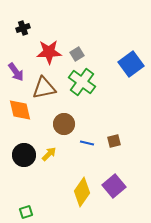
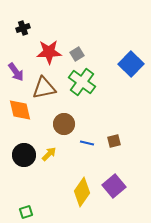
blue square: rotated 10 degrees counterclockwise
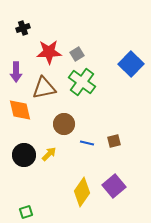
purple arrow: rotated 36 degrees clockwise
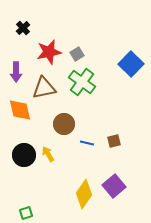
black cross: rotated 24 degrees counterclockwise
red star: rotated 10 degrees counterclockwise
yellow arrow: moved 1 px left; rotated 77 degrees counterclockwise
yellow diamond: moved 2 px right, 2 px down
green square: moved 1 px down
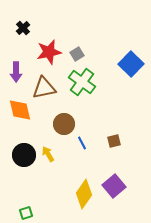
blue line: moved 5 px left; rotated 48 degrees clockwise
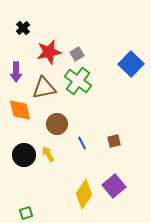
green cross: moved 4 px left, 1 px up
brown circle: moved 7 px left
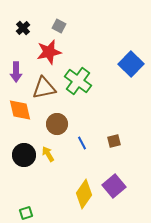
gray square: moved 18 px left, 28 px up; rotated 32 degrees counterclockwise
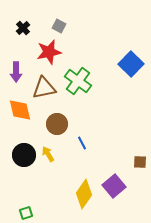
brown square: moved 26 px right, 21 px down; rotated 16 degrees clockwise
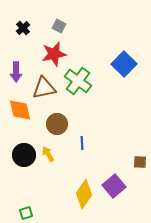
red star: moved 5 px right, 2 px down
blue square: moved 7 px left
blue line: rotated 24 degrees clockwise
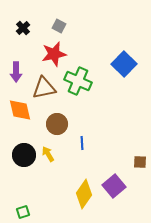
green cross: rotated 12 degrees counterclockwise
green square: moved 3 px left, 1 px up
